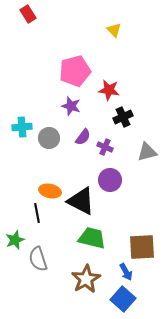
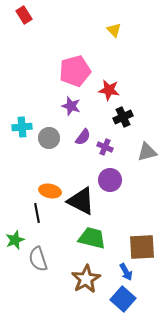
red rectangle: moved 4 px left, 1 px down
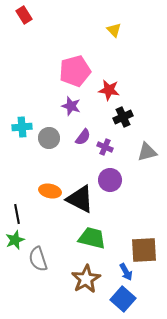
black triangle: moved 1 px left, 2 px up
black line: moved 20 px left, 1 px down
brown square: moved 2 px right, 3 px down
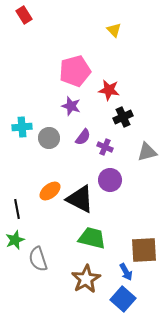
orange ellipse: rotated 50 degrees counterclockwise
black line: moved 5 px up
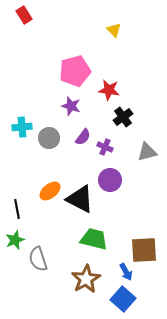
black cross: rotated 12 degrees counterclockwise
green trapezoid: moved 2 px right, 1 px down
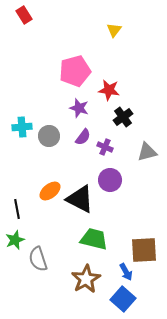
yellow triangle: rotated 21 degrees clockwise
purple star: moved 8 px right, 2 px down
gray circle: moved 2 px up
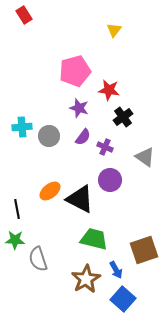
gray triangle: moved 2 px left, 5 px down; rotated 50 degrees clockwise
green star: rotated 24 degrees clockwise
brown square: rotated 16 degrees counterclockwise
blue arrow: moved 10 px left, 2 px up
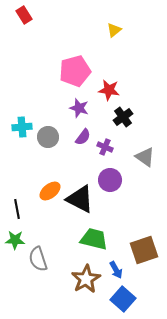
yellow triangle: rotated 14 degrees clockwise
gray circle: moved 1 px left, 1 px down
